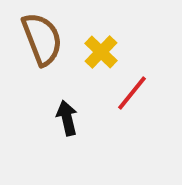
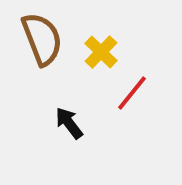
black arrow: moved 2 px right, 5 px down; rotated 24 degrees counterclockwise
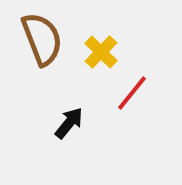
black arrow: rotated 76 degrees clockwise
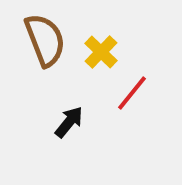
brown semicircle: moved 3 px right, 1 px down
black arrow: moved 1 px up
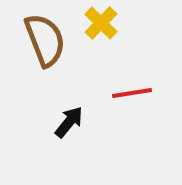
yellow cross: moved 29 px up
red line: rotated 42 degrees clockwise
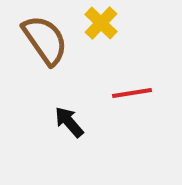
brown semicircle: rotated 14 degrees counterclockwise
black arrow: rotated 80 degrees counterclockwise
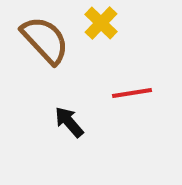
brown semicircle: rotated 8 degrees counterclockwise
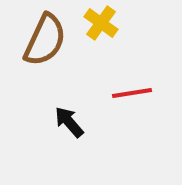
yellow cross: rotated 8 degrees counterclockwise
brown semicircle: rotated 68 degrees clockwise
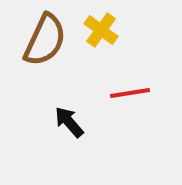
yellow cross: moved 7 px down
red line: moved 2 px left
